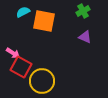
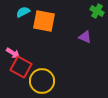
green cross: moved 14 px right; rotated 32 degrees counterclockwise
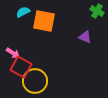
yellow circle: moved 7 px left
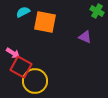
orange square: moved 1 px right, 1 px down
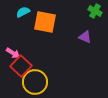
green cross: moved 2 px left
red square: moved 1 px up; rotated 15 degrees clockwise
yellow circle: moved 1 px down
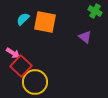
cyan semicircle: moved 7 px down; rotated 16 degrees counterclockwise
purple triangle: rotated 16 degrees clockwise
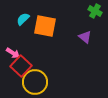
orange square: moved 4 px down
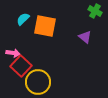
pink arrow: rotated 24 degrees counterclockwise
yellow circle: moved 3 px right
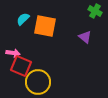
red square: rotated 20 degrees counterclockwise
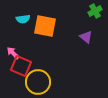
green cross: rotated 32 degrees clockwise
cyan semicircle: rotated 144 degrees counterclockwise
purple triangle: moved 1 px right
pink arrow: rotated 144 degrees counterclockwise
